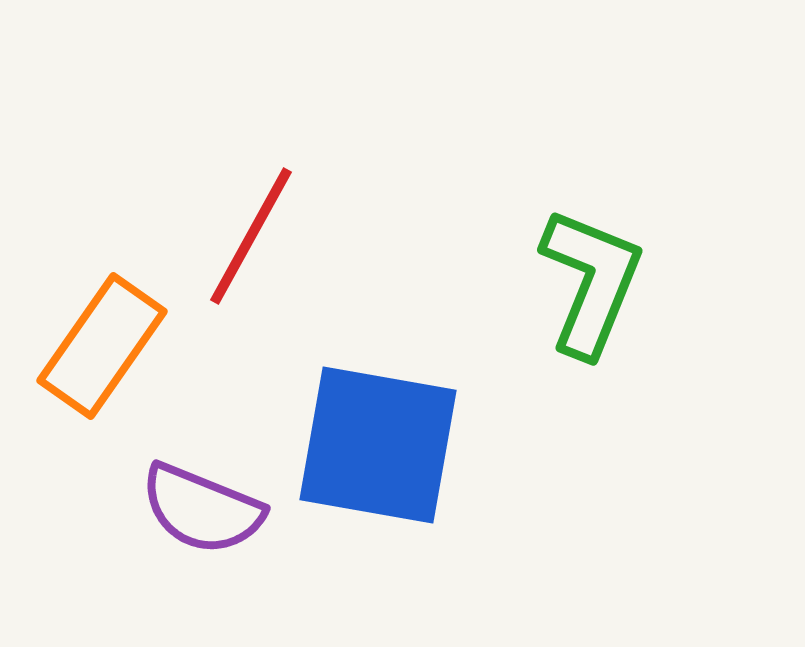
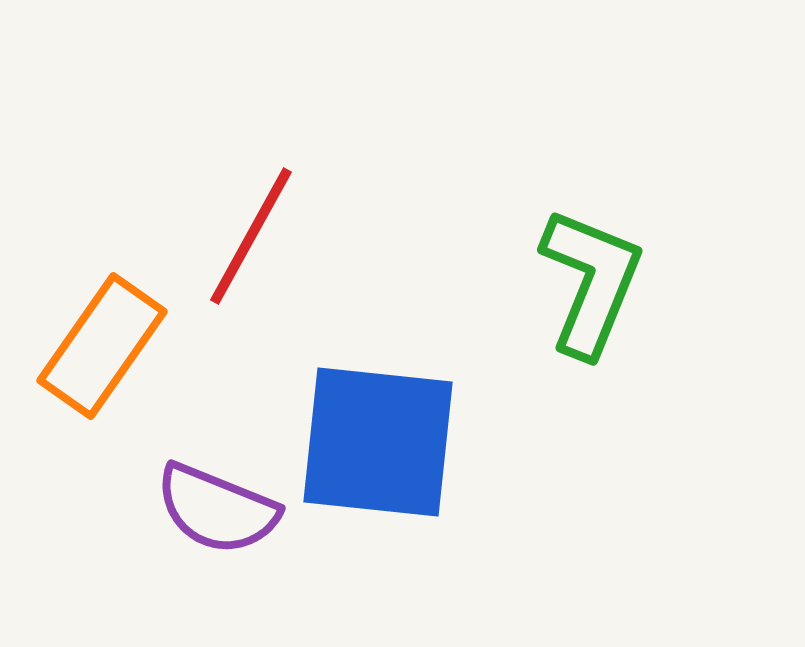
blue square: moved 3 px up; rotated 4 degrees counterclockwise
purple semicircle: moved 15 px right
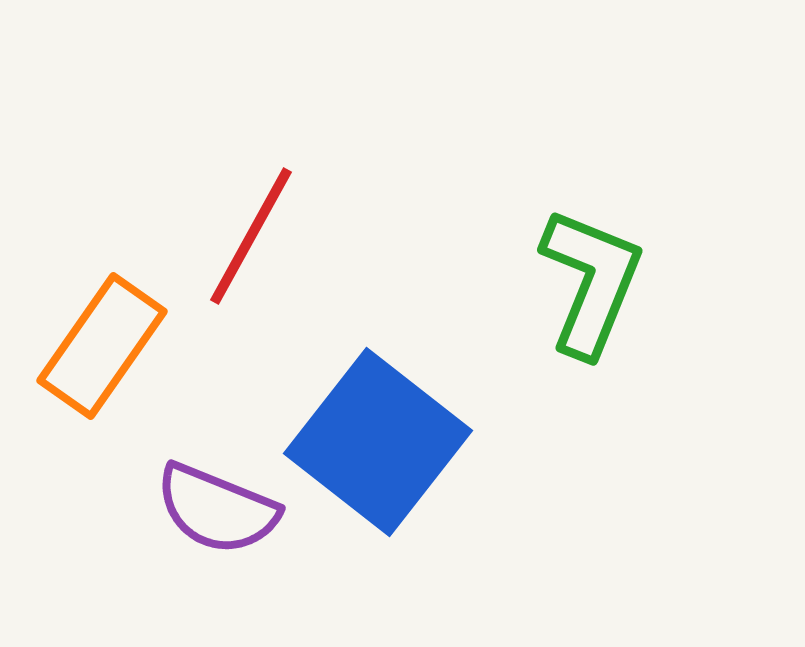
blue square: rotated 32 degrees clockwise
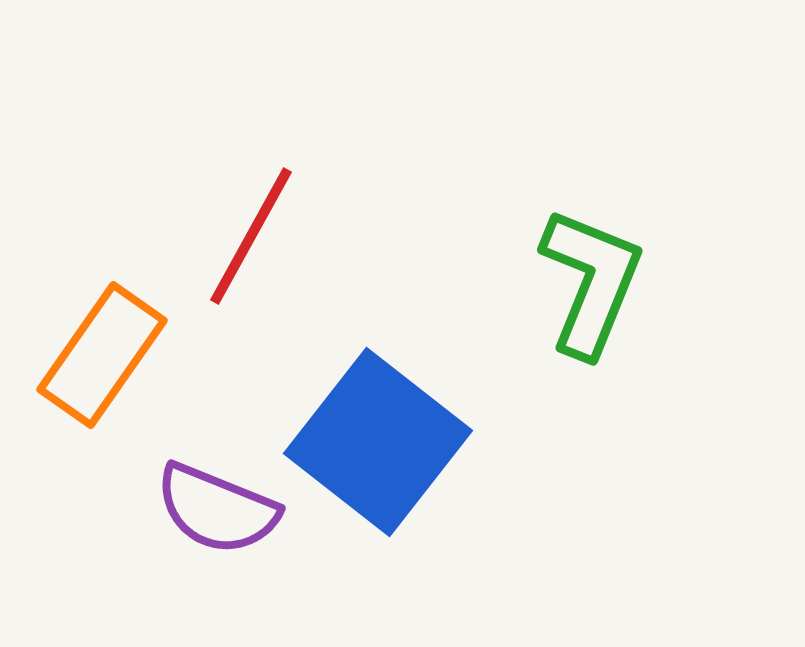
orange rectangle: moved 9 px down
